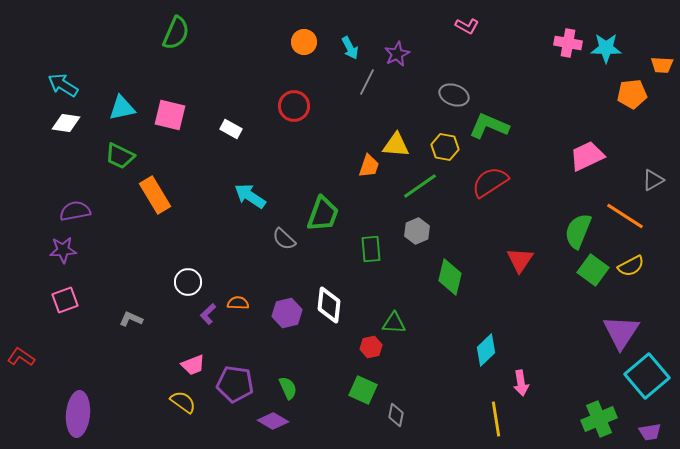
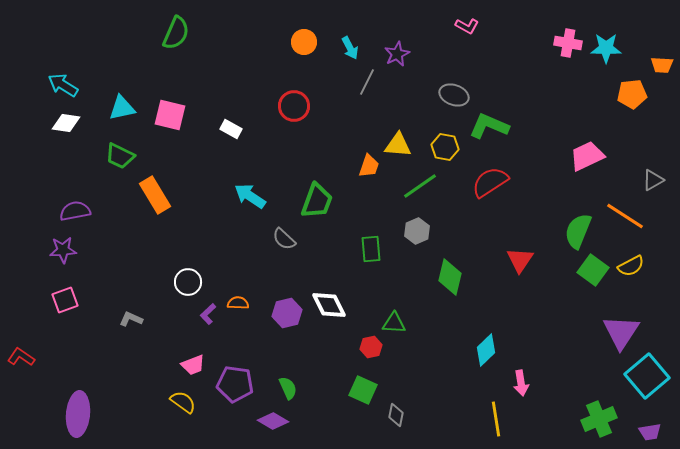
yellow triangle at (396, 145): moved 2 px right
green trapezoid at (323, 214): moved 6 px left, 13 px up
white diamond at (329, 305): rotated 33 degrees counterclockwise
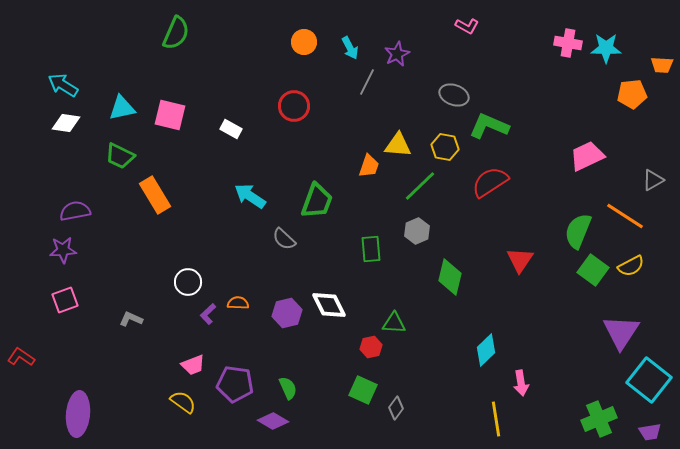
green line at (420, 186): rotated 9 degrees counterclockwise
cyan square at (647, 376): moved 2 px right, 4 px down; rotated 12 degrees counterclockwise
gray diamond at (396, 415): moved 7 px up; rotated 25 degrees clockwise
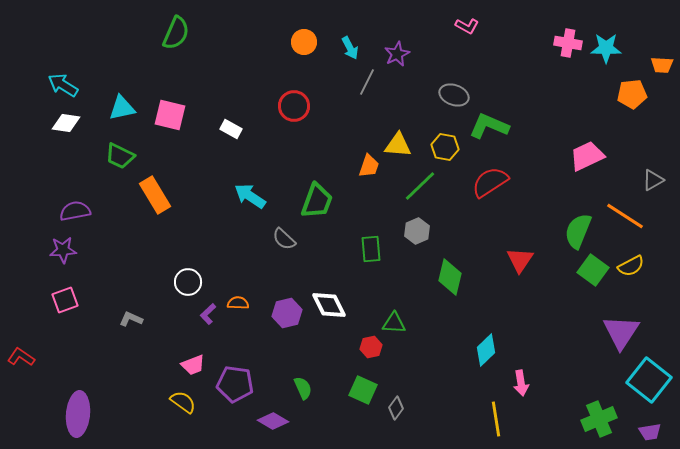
green semicircle at (288, 388): moved 15 px right
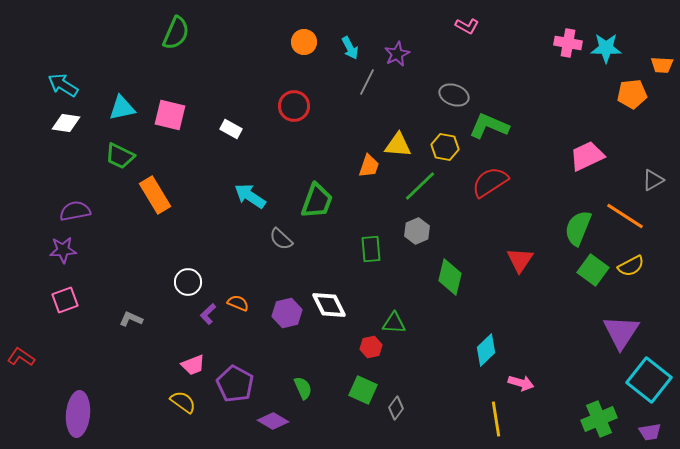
green semicircle at (578, 231): moved 3 px up
gray semicircle at (284, 239): moved 3 px left
orange semicircle at (238, 303): rotated 20 degrees clockwise
pink arrow at (521, 383): rotated 65 degrees counterclockwise
purple pentagon at (235, 384): rotated 21 degrees clockwise
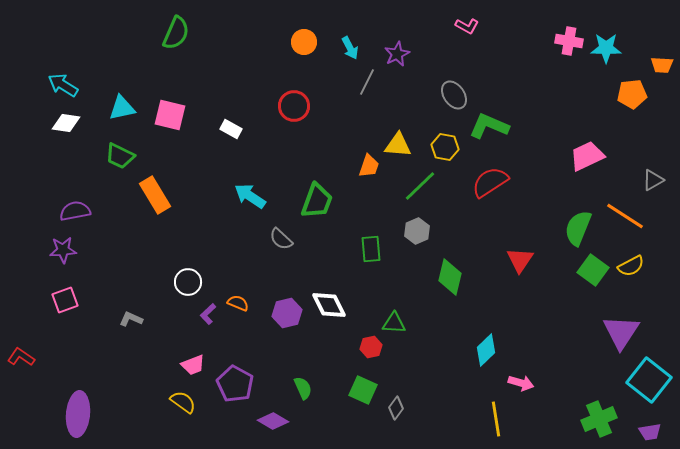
pink cross at (568, 43): moved 1 px right, 2 px up
gray ellipse at (454, 95): rotated 36 degrees clockwise
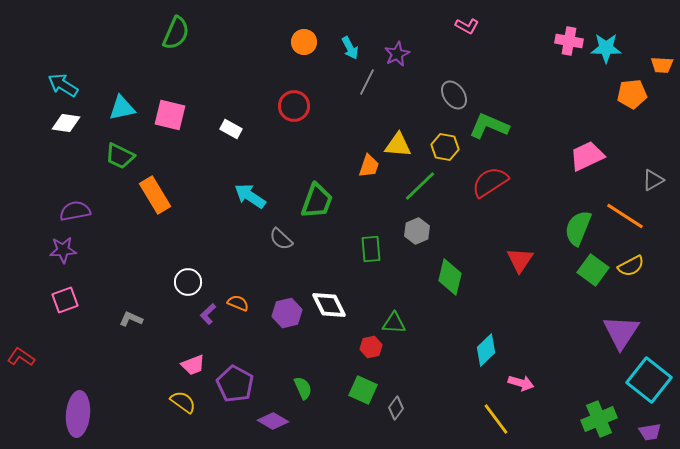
yellow line at (496, 419): rotated 28 degrees counterclockwise
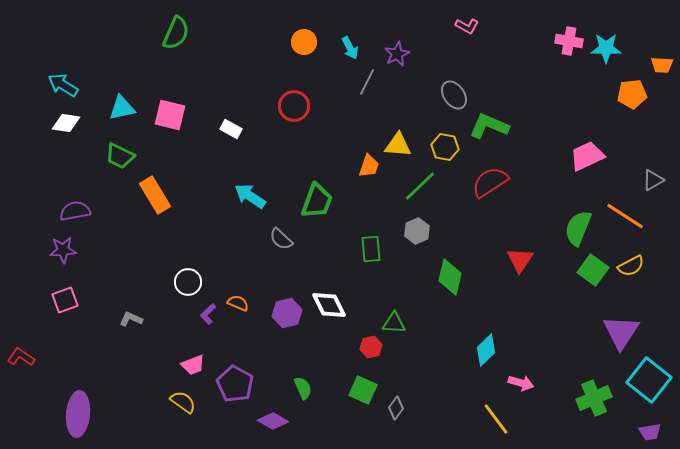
green cross at (599, 419): moved 5 px left, 21 px up
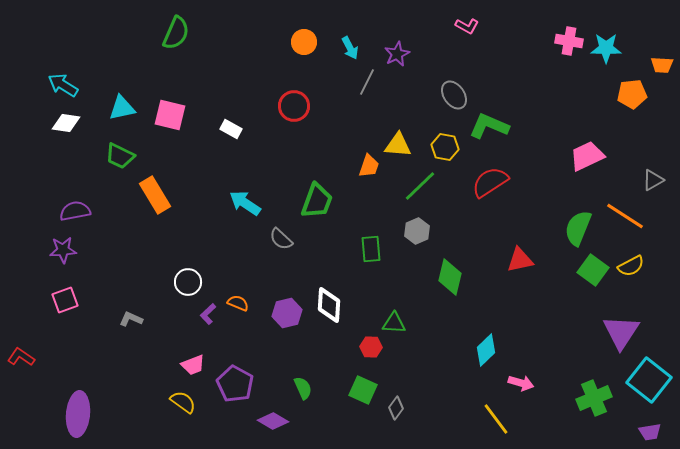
cyan arrow at (250, 196): moved 5 px left, 7 px down
red triangle at (520, 260): rotated 44 degrees clockwise
white diamond at (329, 305): rotated 30 degrees clockwise
red hexagon at (371, 347): rotated 15 degrees clockwise
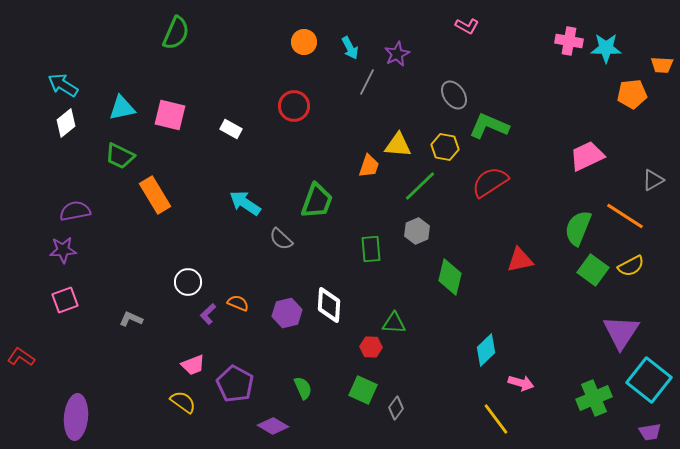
white diamond at (66, 123): rotated 48 degrees counterclockwise
purple ellipse at (78, 414): moved 2 px left, 3 px down
purple diamond at (273, 421): moved 5 px down
